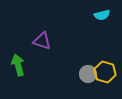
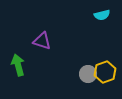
yellow hexagon: rotated 25 degrees clockwise
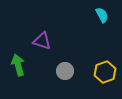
cyan semicircle: rotated 105 degrees counterclockwise
gray circle: moved 23 px left, 3 px up
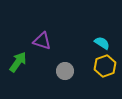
cyan semicircle: moved 28 px down; rotated 28 degrees counterclockwise
green arrow: moved 3 px up; rotated 50 degrees clockwise
yellow hexagon: moved 6 px up
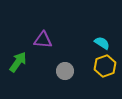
purple triangle: moved 1 px right, 1 px up; rotated 12 degrees counterclockwise
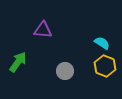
purple triangle: moved 10 px up
yellow hexagon: rotated 20 degrees counterclockwise
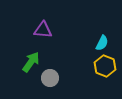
cyan semicircle: rotated 84 degrees clockwise
green arrow: moved 13 px right
gray circle: moved 15 px left, 7 px down
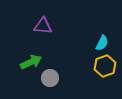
purple triangle: moved 4 px up
green arrow: rotated 30 degrees clockwise
yellow hexagon: rotated 20 degrees clockwise
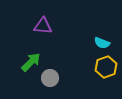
cyan semicircle: rotated 84 degrees clockwise
green arrow: rotated 20 degrees counterclockwise
yellow hexagon: moved 1 px right, 1 px down
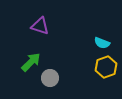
purple triangle: moved 3 px left; rotated 12 degrees clockwise
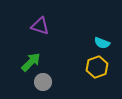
yellow hexagon: moved 9 px left
gray circle: moved 7 px left, 4 px down
